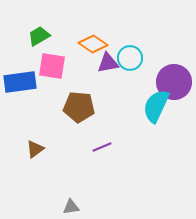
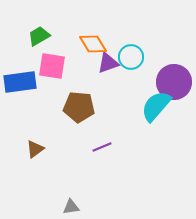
orange diamond: rotated 24 degrees clockwise
cyan circle: moved 1 px right, 1 px up
purple triangle: rotated 10 degrees counterclockwise
cyan semicircle: rotated 16 degrees clockwise
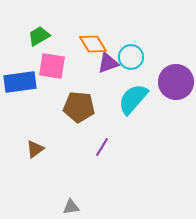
purple circle: moved 2 px right
cyan semicircle: moved 23 px left, 7 px up
purple line: rotated 36 degrees counterclockwise
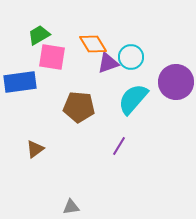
green trapezoid: moved 1 px up
pink square: moved 9 px up
purple line: moved 17 px right, 1 px up
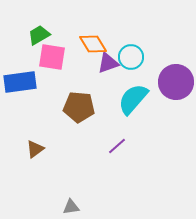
purple line: moved 2 px left; rotated 18 degrees clockwise
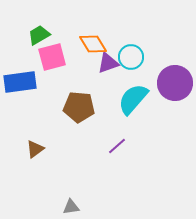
pink square: rotated 24 degrees counterclockwise
purple circle: moved 1 px left, 1 px down
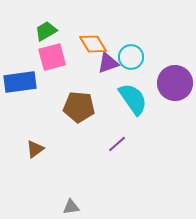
green trapezoid: moved 7 px right, 4 px up
cyan semicircle: rotated 104 degrees clockwise
purple line: moved 2 px up
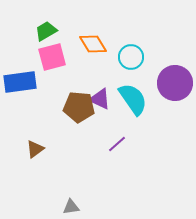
purple triangle: moved 8 px left, 36 px down; rotated 45 degrees clockwise
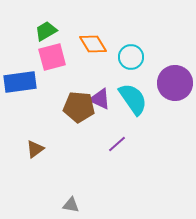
gray triangle: moved 2 px up; rotated 18 degrees clockwise
